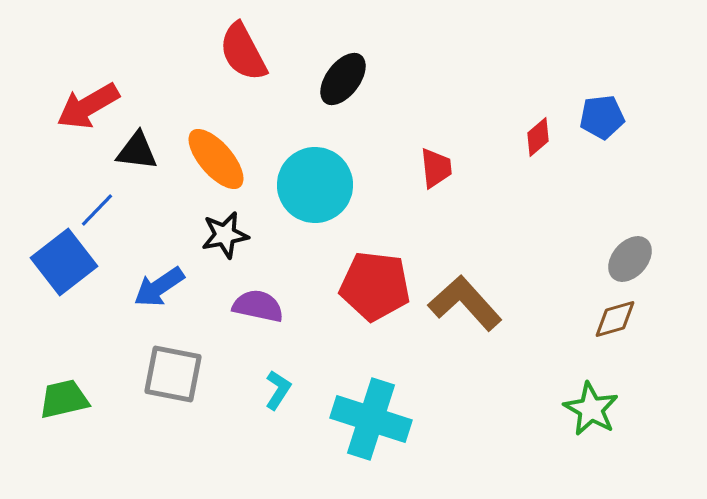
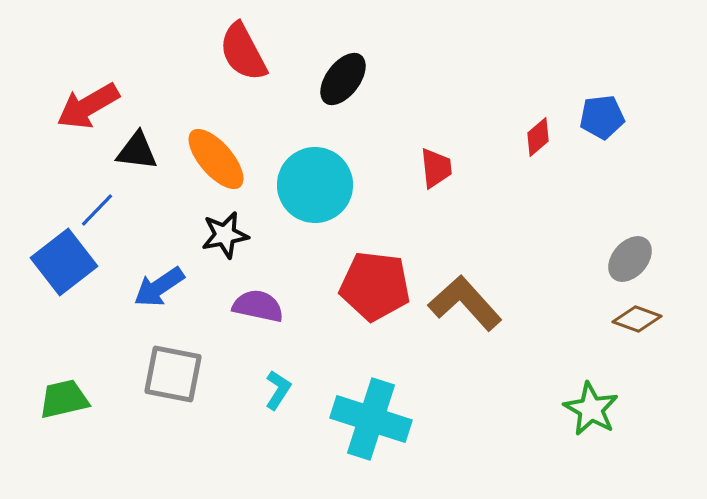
brown diamond: moved 22 px right; rotated 36 degrees clockwise
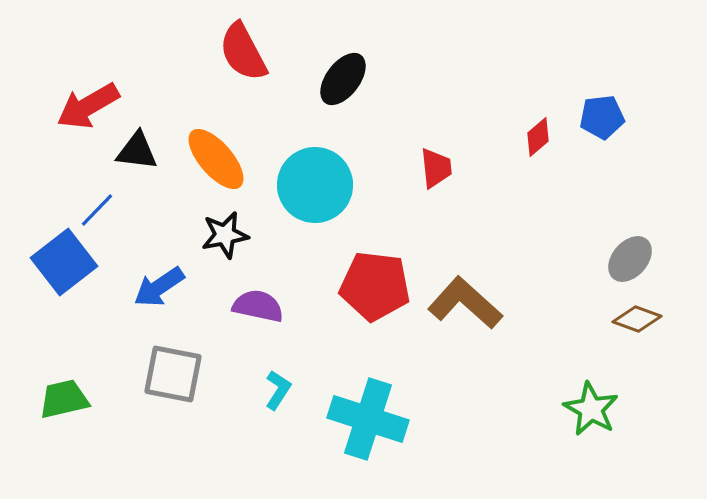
brown L-shape: rotated 6 degrees counterclockwise
cyan cross: moved 3 px left
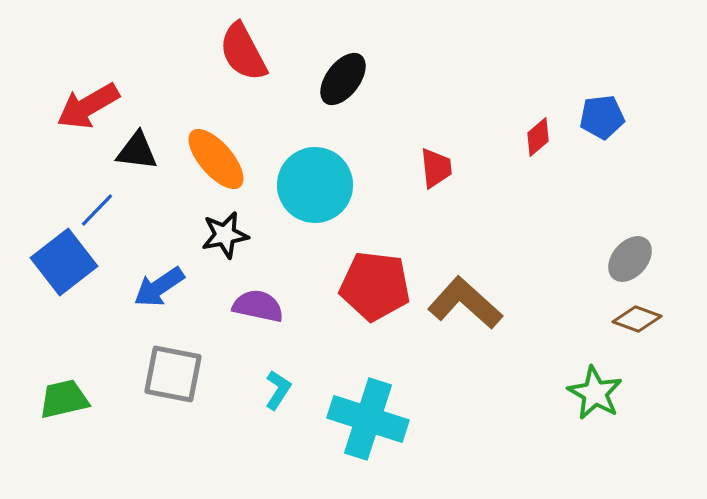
green star: moved 4 px right, 16 px up
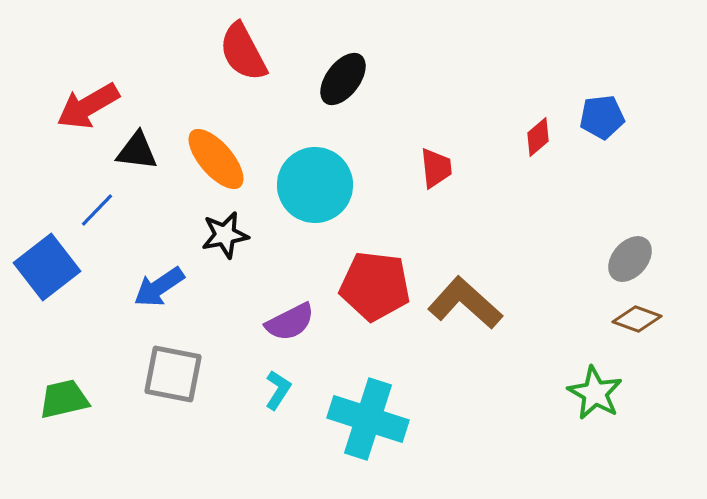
blue square: moved 17 px left, 5 px down
purple semicircle: moved 32 px right, 16 px down; rotated 141 degrees clockwise
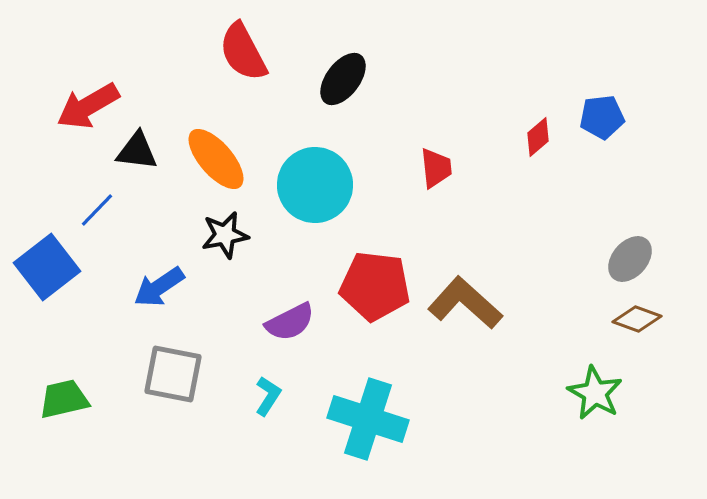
cyan L-shape: moved 10 px left, 6 px down
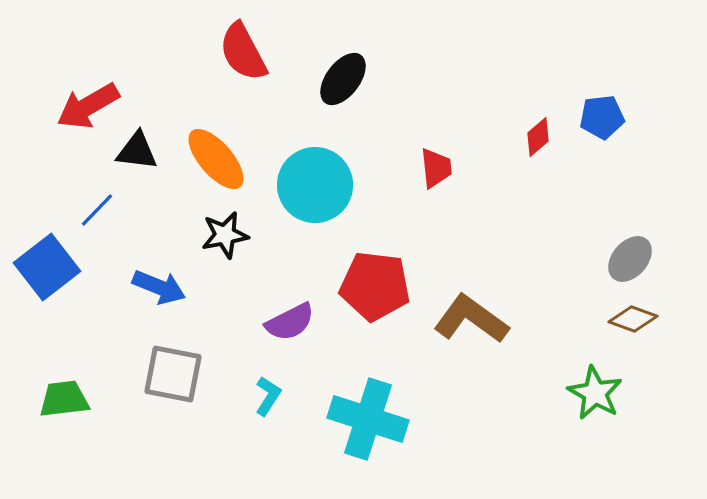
blue arrow: rotated 124 degrees counterclockwise
brown L-shape: moved 6 px right, 16 px down; rotated 6 degrees counterclockwise
brown diamond: moved 4 px left
green trapezoid: rotated 6 degrees clockwise
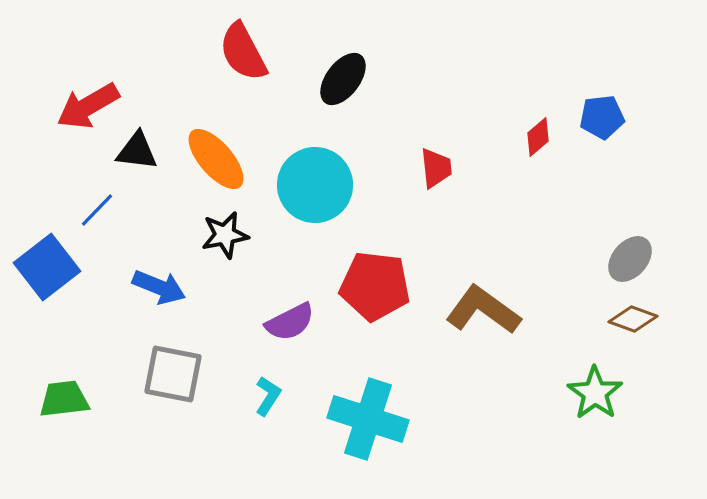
brown L-shape: moved 12 px right, 9 px up
green star: rotated 6 degrees clockwise
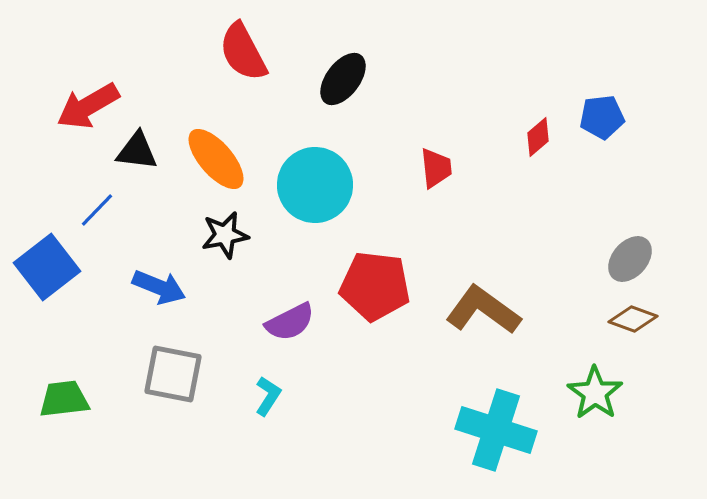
cyan cross: moved 128 px right, 11 px down
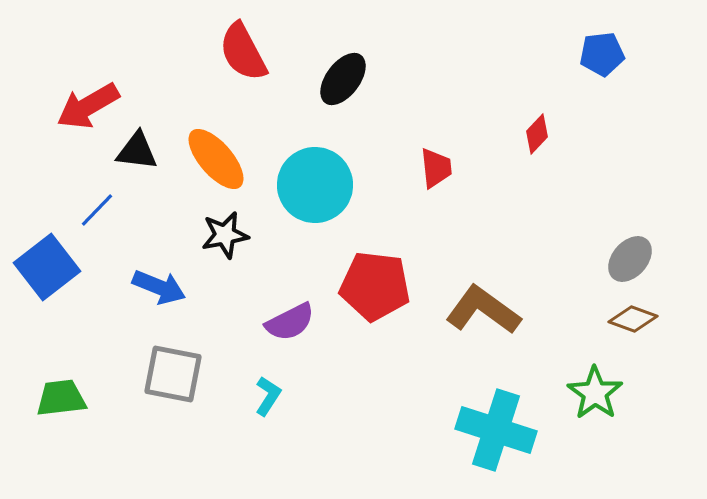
blue pentagon: moved 63 px up
red diamond: moved 1 px left, 3 px up; rotated 6 degrees counterclockwise
green trapezoid: moved 3 px left, 1 px up
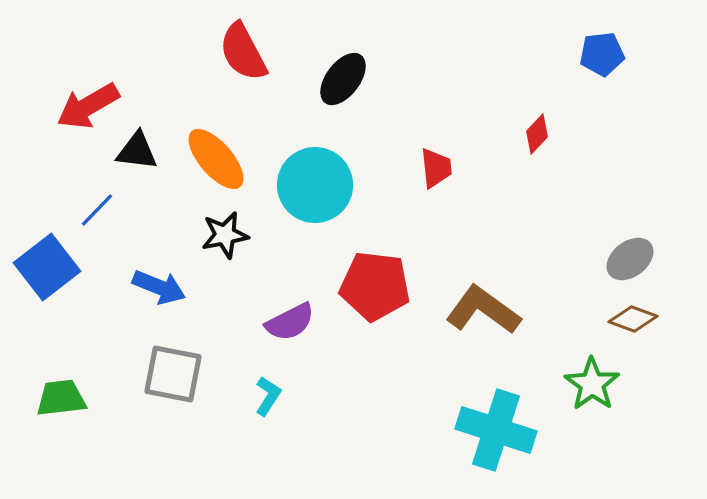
gray ellipse: rotated 12 degrees clockwise
green star: moved 3 px left, 9 px up
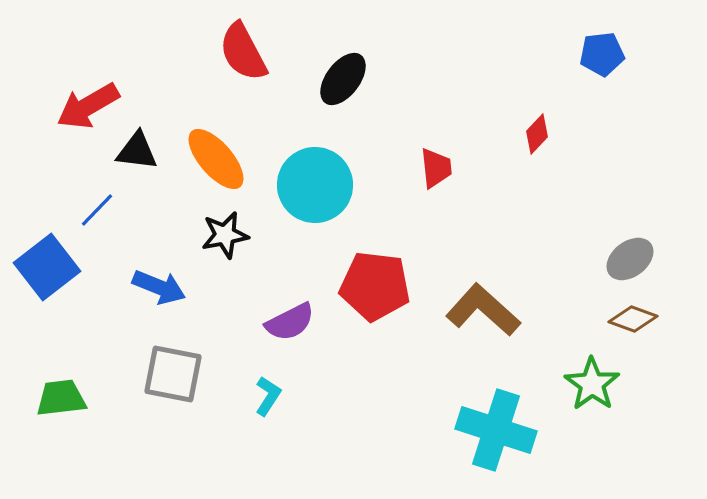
brown L-shape: rotated 6 degrees clockwise
